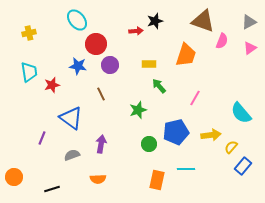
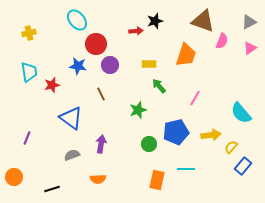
purple line: moved 15 px left
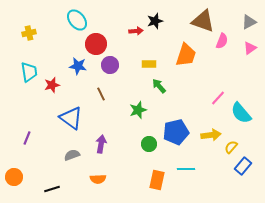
pink line: moved 23 px right; rotated 14 degrees clockwise
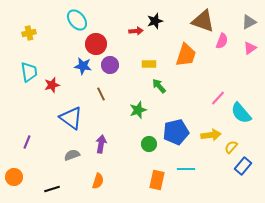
blue star: moved 5 px right
purple line: moved 4 px down
orange semicircle: moved 2 px down; rotated 70 degrees counterclockwise
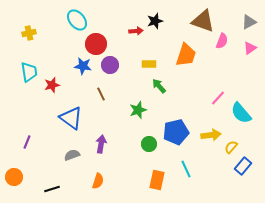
cyan line: rotated 66 degrees clockwise
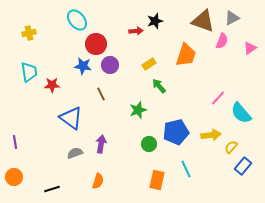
gray triangle: moved 17 px left, 4 px up
yellow rectangle: rotated 32 degrees counterclockwise
red star: rotated 14 degrees clockwise
purple line: moved 12 px left; rotated 32 degrees counterclockwise
gray semicircle: moved 3 px right, 2 px up
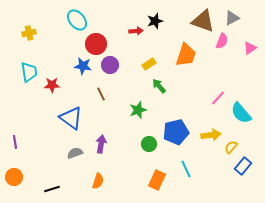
orange rectangle: rotated 12 degrees clockwise
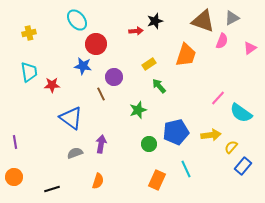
purple circle: moved 4 px right, 12 px down
cyan semicircle: rotated 15 degrees counterclockwise
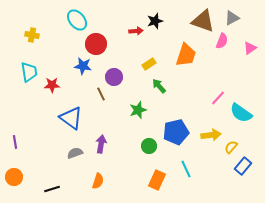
yellow cross: moved 3 px right, 2 px down; rotated 24 degrees clockwise
green circle: moved 2 px down
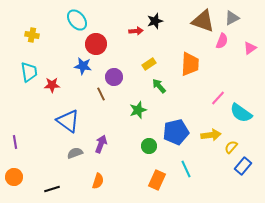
orange trapezoid: moved 4 px right, 9 px down; rotated 15 degrees counterclockwise
blue triangle: moved 3 px left, 3 px down
purple arrow: rotated 12 degrees clockwise
